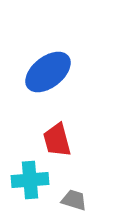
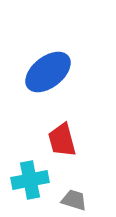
red trapezoid: moved 5 px right
cyan cross: rotated 6 degrees counterclockwise
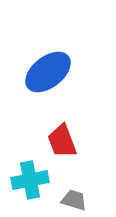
red trapezoid: moved 1 px down; rotated 6 degrees counterclockwise
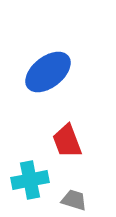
red trapezoid: moved 5 px right
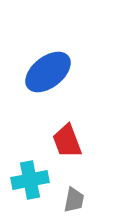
gray trapezoid: rotated 84 degrees clockwise
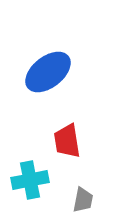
red trapezoid: rotated 12 degrees clockwise
gray trapezoid: moved 9 px right
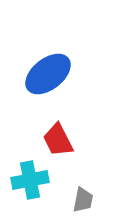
blue ellipse: moved 2 px down
red trapezoid: moved 9 px left, 1 px up; rotated 18 degrees counterclockwise
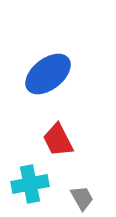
cyan cross: moved 4 px down
gray trapezoid: moved 1 px left, 2 px up; rotated 40 degrees counterclockwise
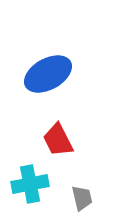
blue ellipse: rotated 9 degrees clockwise
gray trapezoid: rotated 16 degrees clockwise
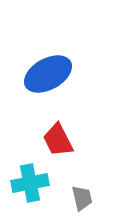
cyan cross: moved 1 px up
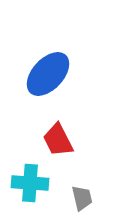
blue ellipse: rotated 18 degrees counterclockwise
cyan cross: rotated 15 degrees clockwise
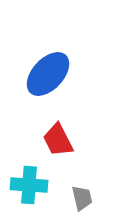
cyan cross: moved 1 px left, 2 px down
